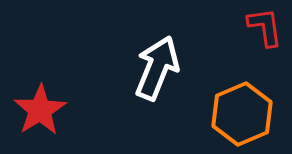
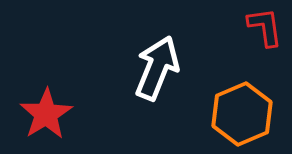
red star: moved 6 px right, 4 px down
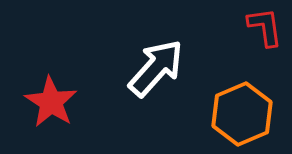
white arrow: moved 1 px left; rotated 20 degrees clockwise
red star: moved 5 px right, 12 px up; rotated 8 degrees counterclockwise
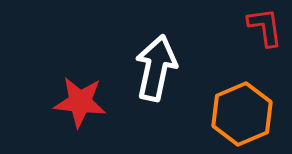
white arrow: rotated 30 degrees counterclockwise
red star: moved 29 px right; rotated 26 degrees counterclockwise
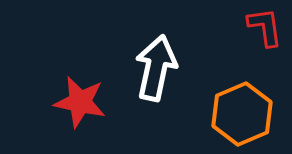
red star: rotated 6 degrees clockwise
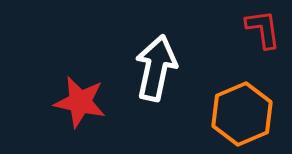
red L-shape: moved 2 px left, 2 px down
